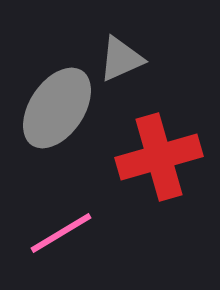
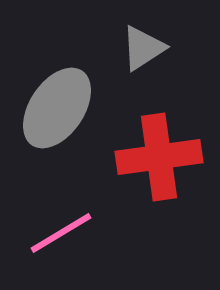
gray triangle: moved 22 px right, 11 px up; rotated 9 degrees counterclockwise
red cross: rotated 8 degrees clockwise
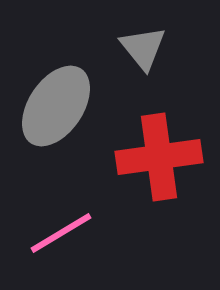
gray triangle: rotated 36 degrees counterclockwise
gray ellipse: moved 1 px left, 2 px up
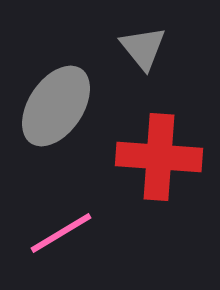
red cross: rotated 12 degrees clockwise
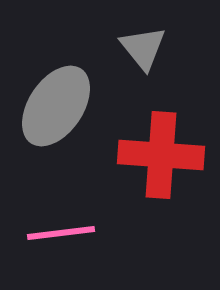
red cross: moved 2 px right, 2 px up
pink line: rotated 24 degrees clockwise
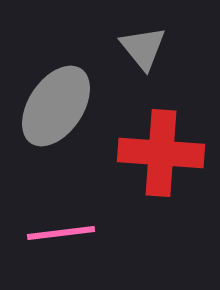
red cross: moved 2 px up
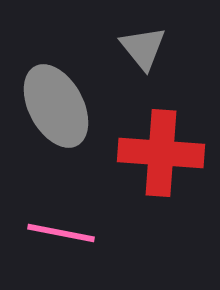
gray ellipse: rotated 62 degrees counterclockwise
pink line: rotated 18 degrees clockwise
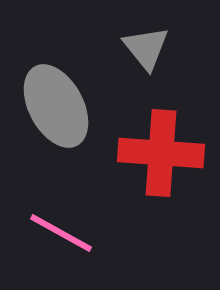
gray triangle: moved 3 px right
pink line: rotated 18 degrees clockwise
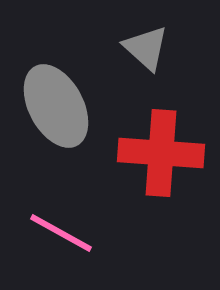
gray triangle: rotated 9 degrees counterclockwise
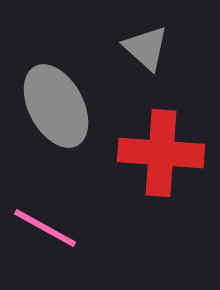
pink line: moved 16 px left, 5 px up
